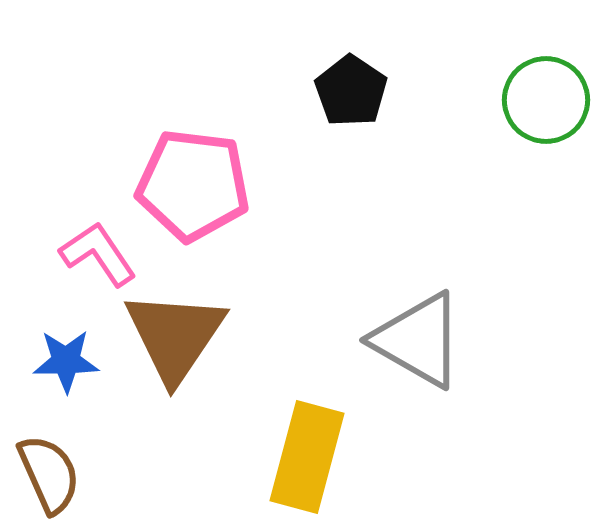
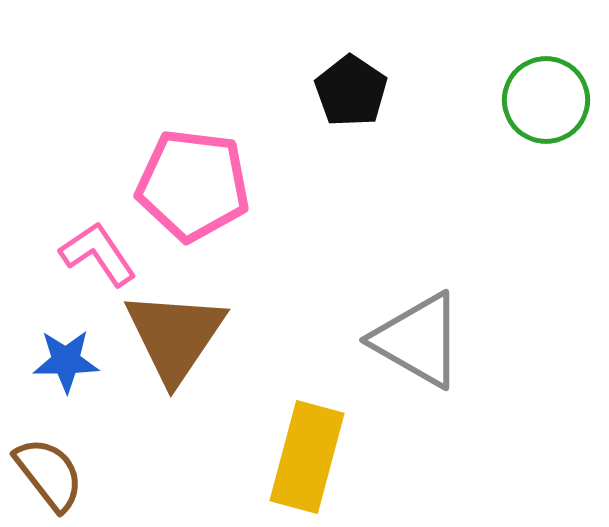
brown semicircle: rotated 14 degrees counterclockwise
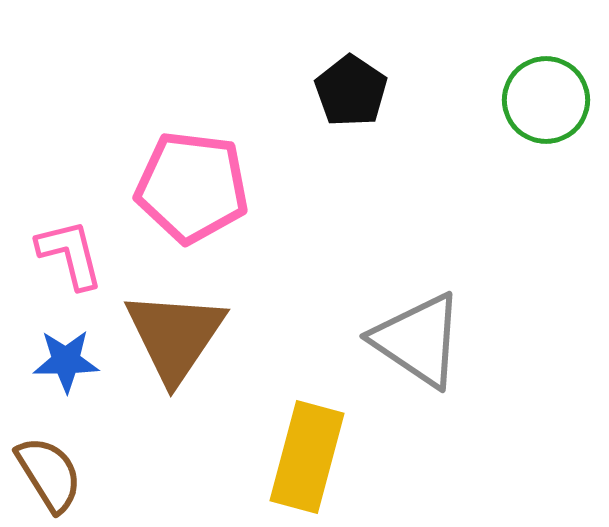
pink pentagon: moved 1 px left, 2 px down
pink L-shape: moved 28 px left; rotated 20 degrees clockwise
gray triangle: rotated 4 degrees clockwise
brown semicircle: rotated 6 degrees clockwise
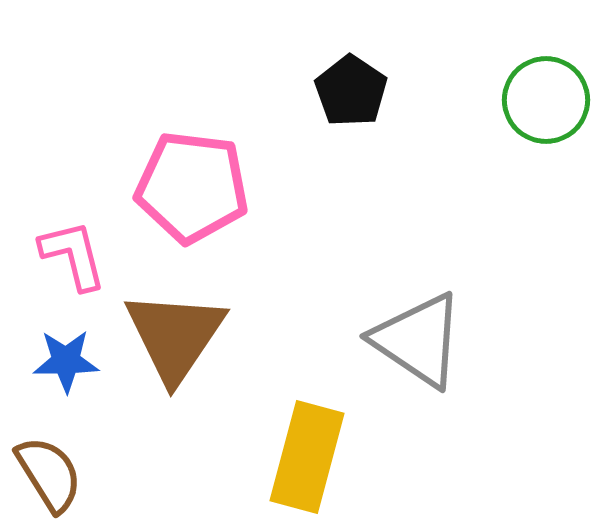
pink L-shape: moved 3 px right, 1 px down
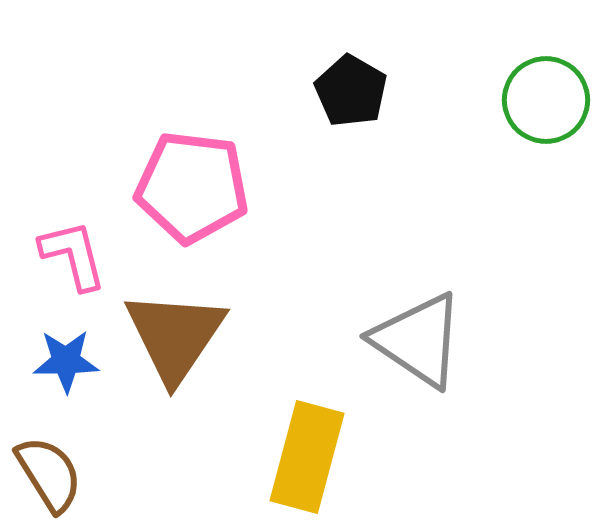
black pentagon: rotated 4 degrees counterclockwise
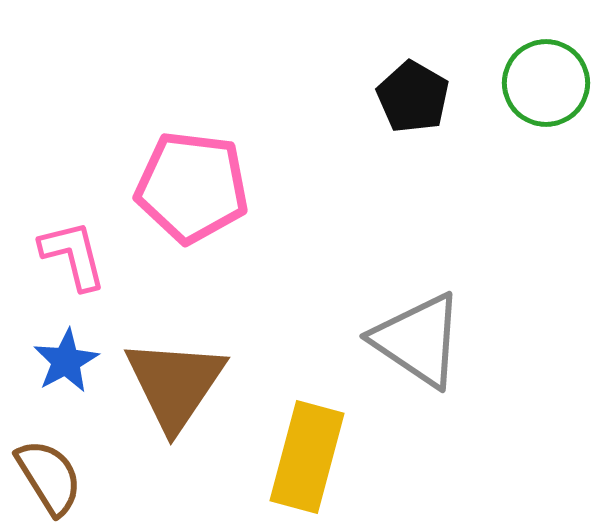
black pentagon: moved 62 px right, 6 px down
green circle: moved 17 px up
brown triangle: moved 48 px down
blue star: rotated 28 degrees counterclockwise
brown semicircle: moved 3 px down
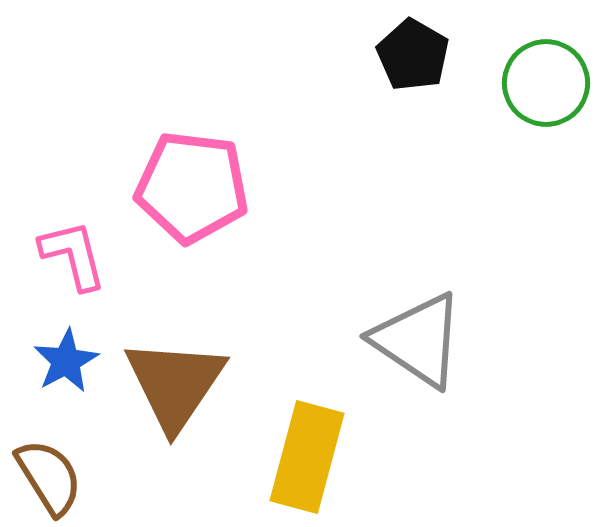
black pentagon: moved 42 px up
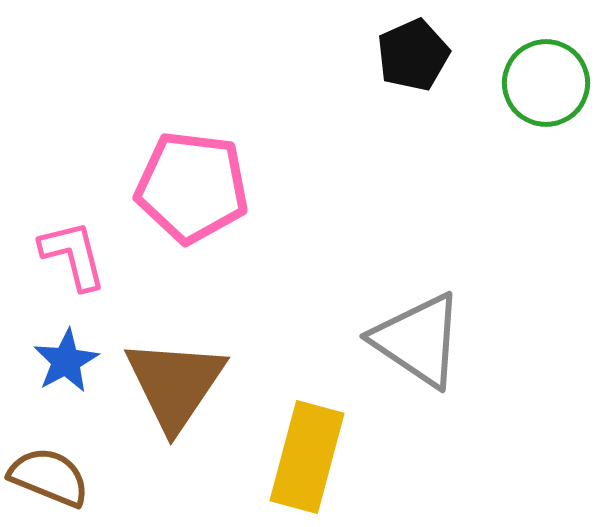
black pentagon: rotated 18 degrees clockwise
brown semicircle: rotated 36 degrees counterclockwise
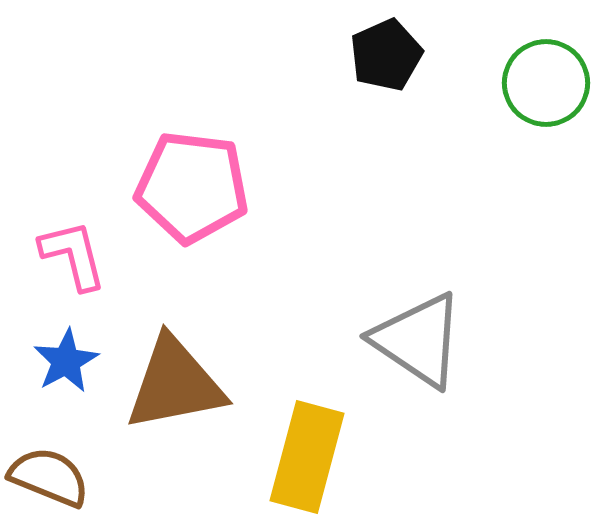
black pentagon: moved 27 px left
brown triangle: rotated 45 degrees clockwise
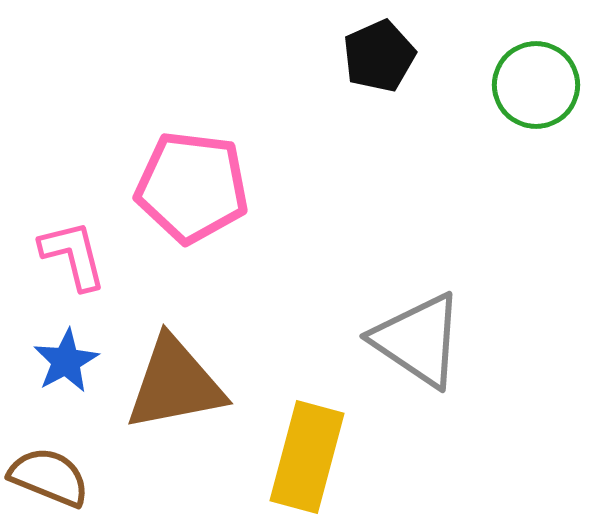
black pentagon: moved 7 px left, 1 px down
green circle: moved 10 px left, 2 px down
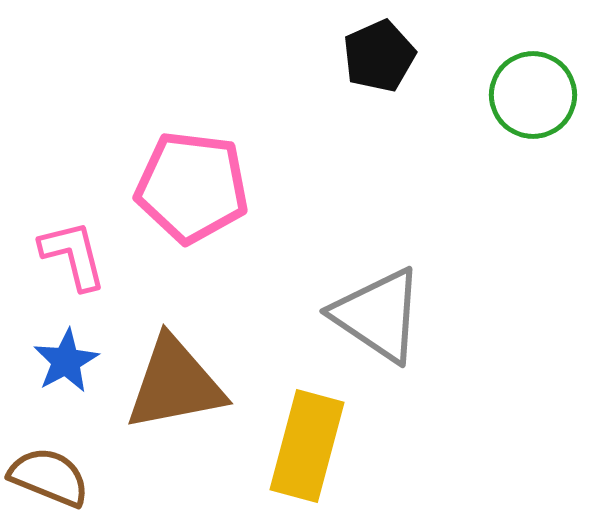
green circle: moved 3 px left, 10 px down
gray triangle: moved 40 px left, 25 px up
yellow rectangle: moved 11 px up
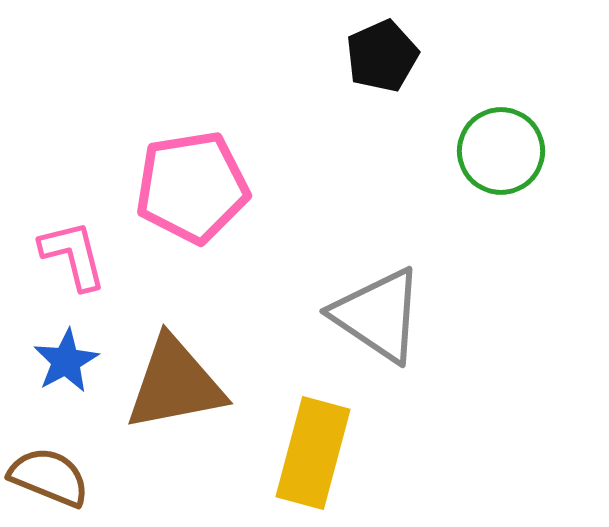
black pentagon: moved 3 px right
green circle: moved 32 px left, 56 px down
pink pentagon: rotated 16 degrees counterclockwise
yellow rectangle: moved 6 px right, 7 px down
